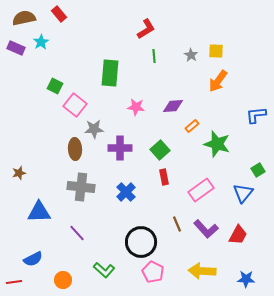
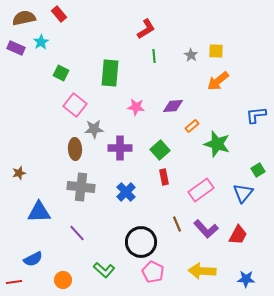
orange arrow at (218, 81): rotated 15 degrees clockwise
green square at (55, 86): moved 6 px right, 13 px up
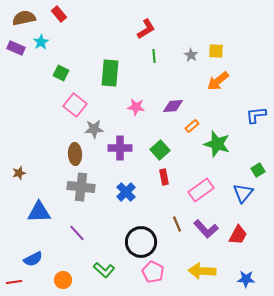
brown ellipse at (75, 149): moved 5 px down
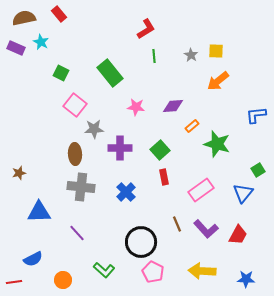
cyan star at (41, 42): rotated 14 degrees counterclockwise
green rectangle at (110, 73): rotated 44 degrees counterclockwise
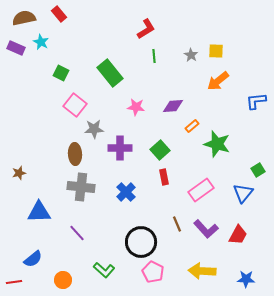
blue L-shape at (256, 115): moved 14 px up
blue semicircle at (33, 259): rotated 12 degrees counterclockwise
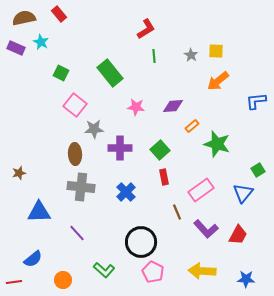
brown line at (177, 224): moved 12 px up
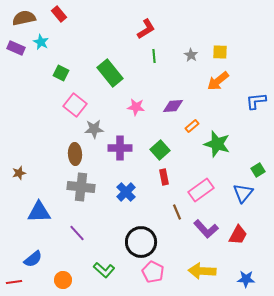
yellow square at (216, 51): moved 4 px right, 1 px down
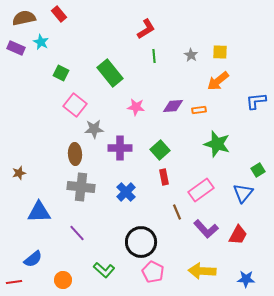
orange rectangle at (192, 126): moved 7 px right, 16 px up; rotated 32 degrees clockwise
